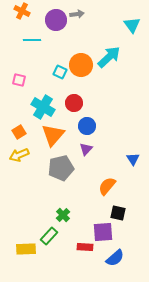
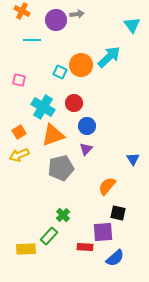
orange triangle: rotated 30 degrees clockwise
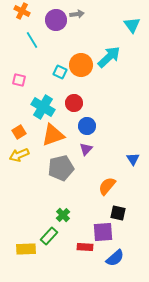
cyan line: rotated 60 degrees clockwise
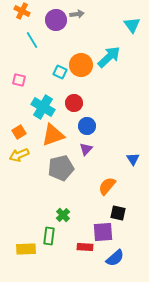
green rectangle: rotated 36 degrees counterclockwise
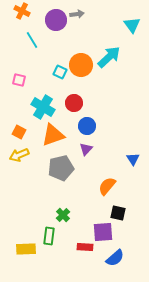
orange square: rotated 32 degrees counterclockwise
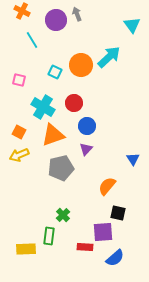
gray arrow: rotated 104 degrees counterclockwise
cyan square: moved 5 px left
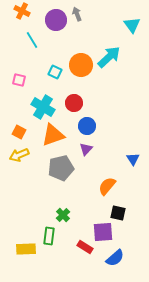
red rectangle: rotated 28 degrees clockwise
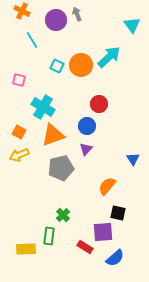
cyan square: moved 2 px right, 6 px up
red circle: moved 25 px right, 1 px down
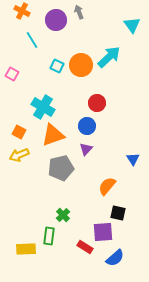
gray arrow: moved 2 px right, 2 px up
pink square: moved 7 px left, 6 px up; rotated 16 degrees clockwise
red circle: moved 2 px left, 1 px up
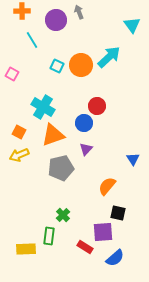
orange cross: rotated 28 degrees counterclockwise
red circle: moved 3 px down
blue circle: moved 3 px left, 3 px up
